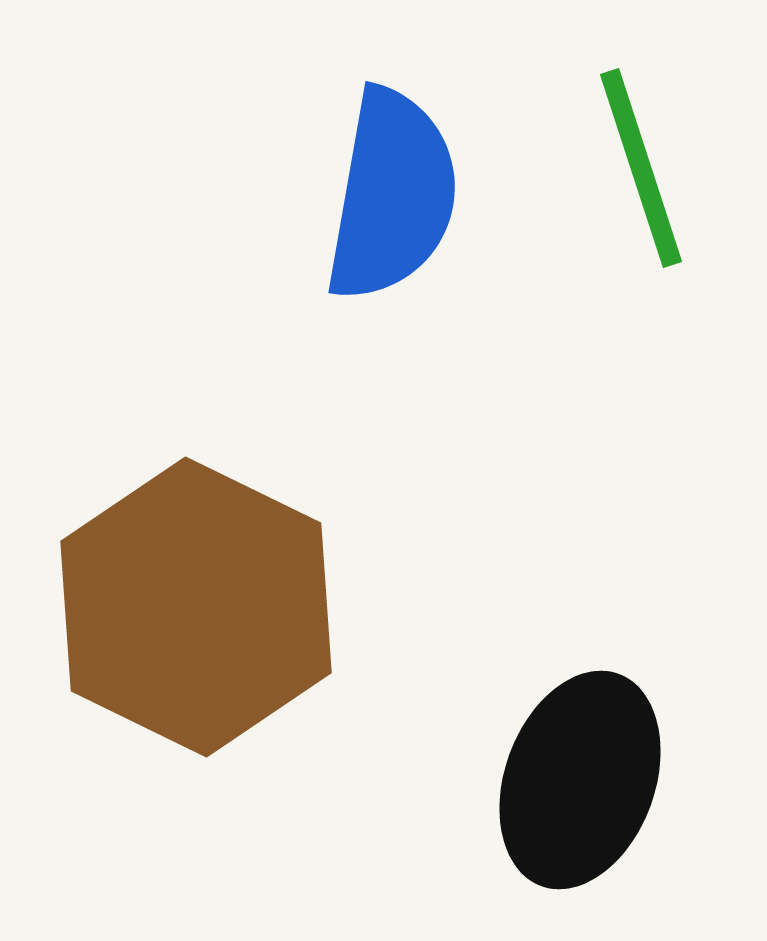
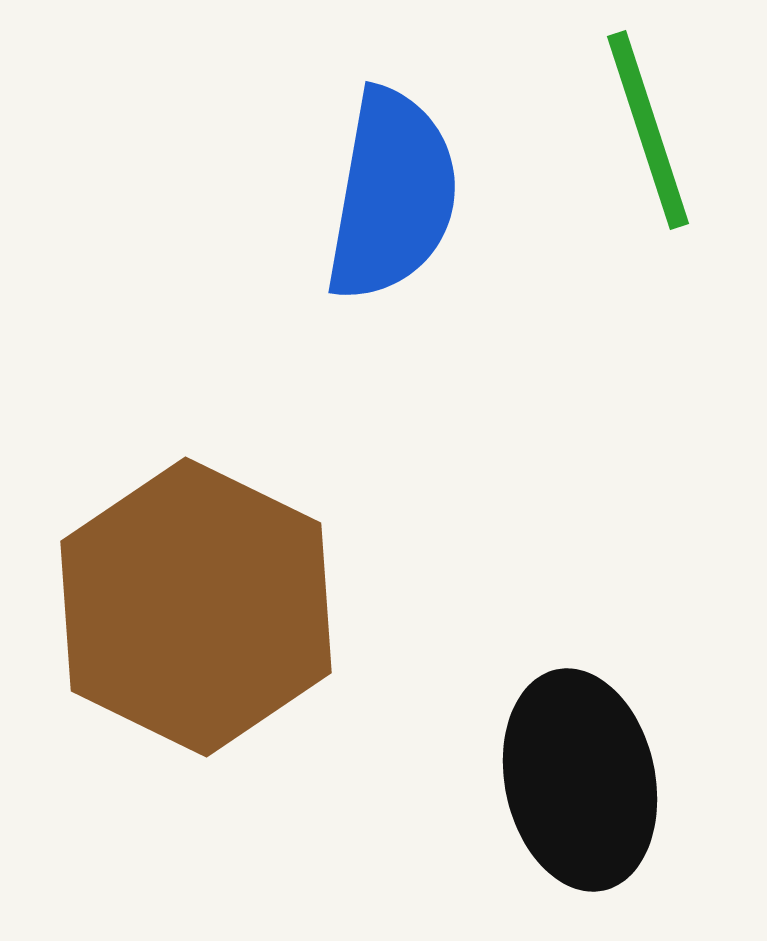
green line: moved 7 px right, 38 px up
black ellipse: rotated 32 degrees counterclockwise
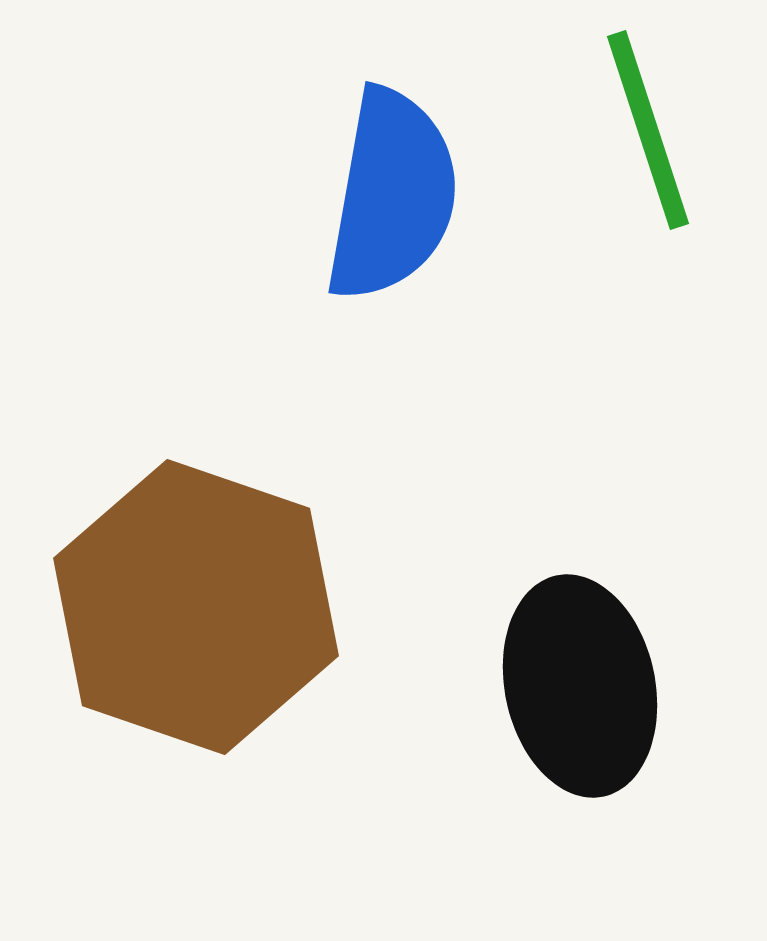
brown hexagon: rotated 7 degrees counterclockwise
black ellipse: moved 94 px up
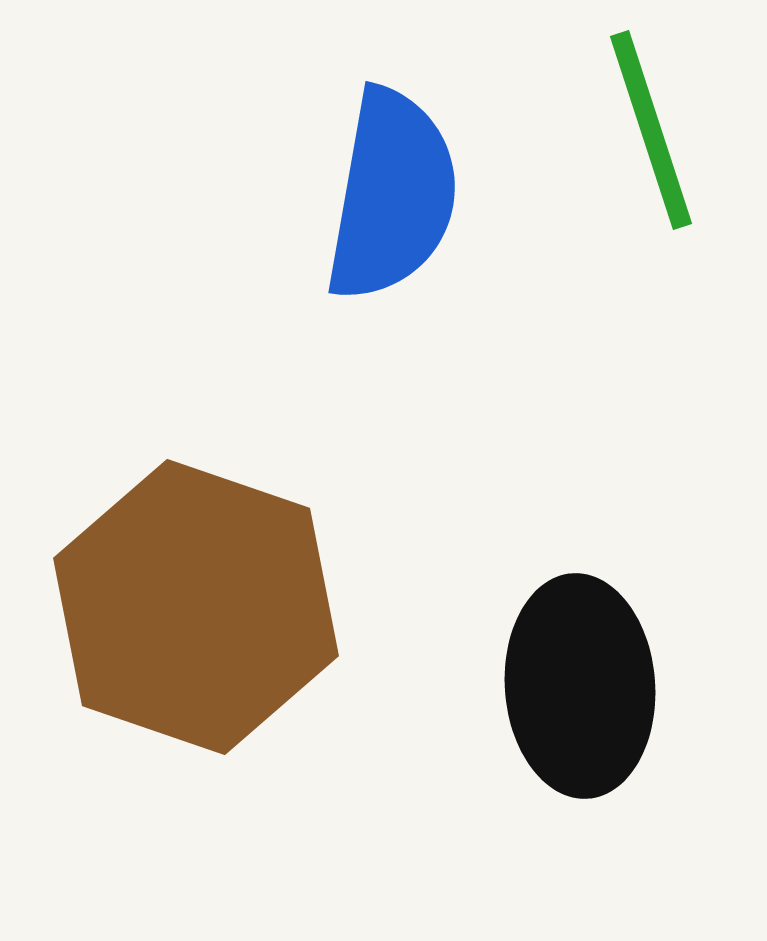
green line: moved 3 px right
black ellipse: rotated 8 degrees clockwise
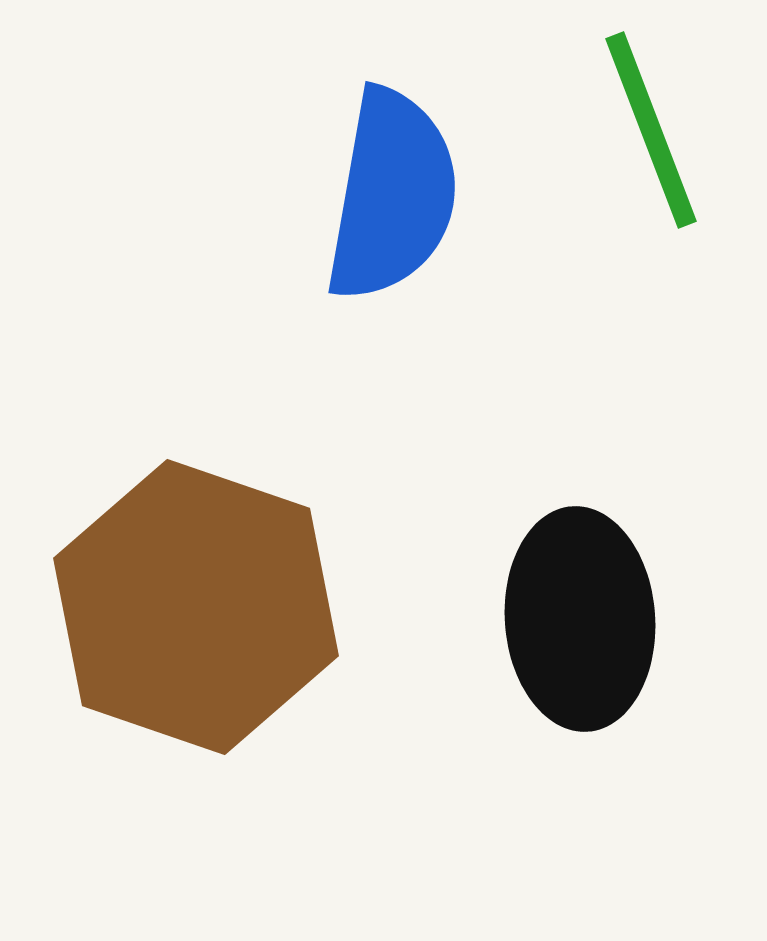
green line: rotated 3 degrees counterclockwise
black ellipse: moved 67 px up
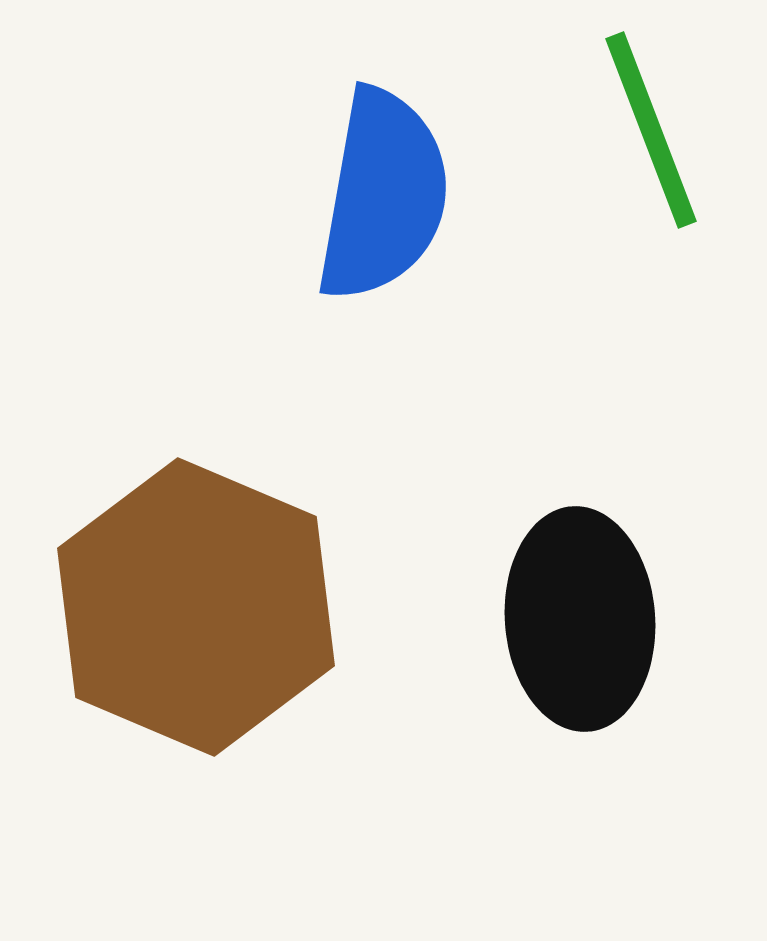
blue semicircle: moved 9 px left
brown hexagon: rotated 4 degrees clockwise
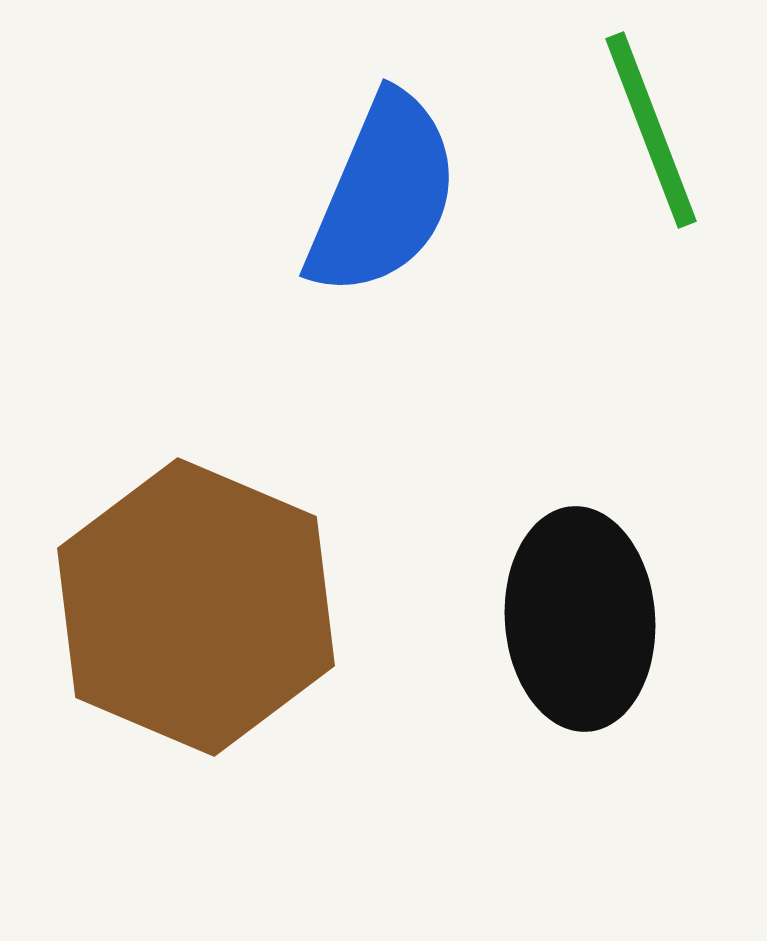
blue semicircle: rotated 13 degrees clockwise
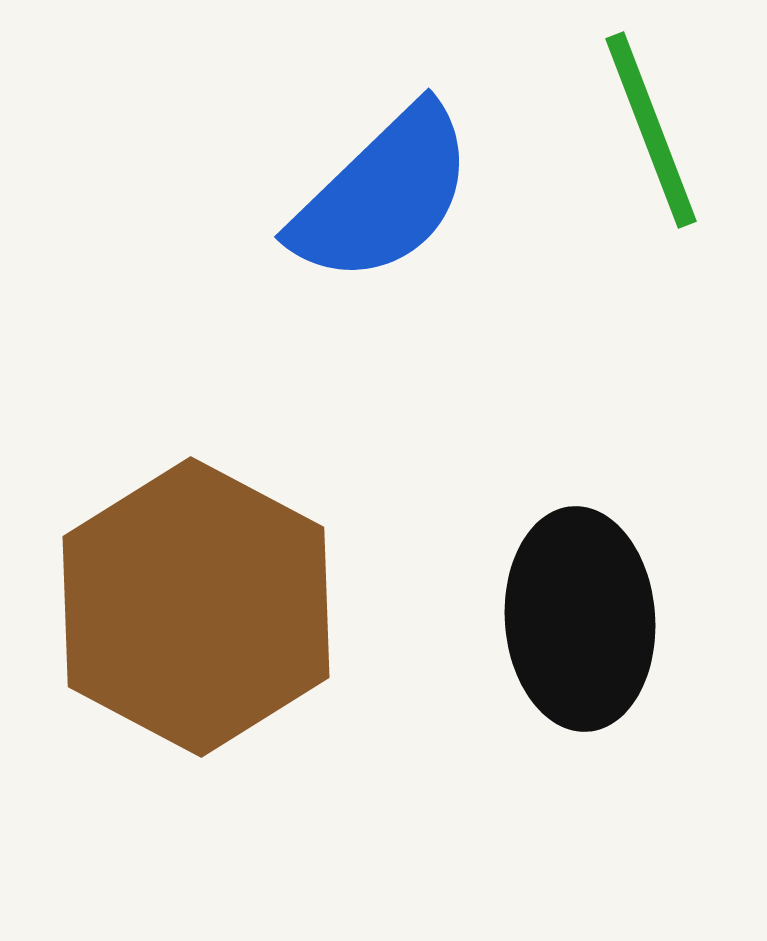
blue semicircle: rotated 23 degrees clockwise
brown hexagon: rotated 5 degrees clockwise
